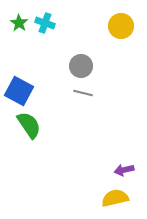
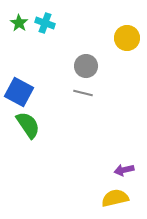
yellow circle: moved 6 px right, 12 px down
gray circle: moved 5 px right
blue square: moved 1 px down
green semicircle: moved 1 px left
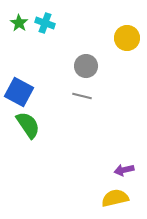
gray line: moved 1 px left, 3 px down
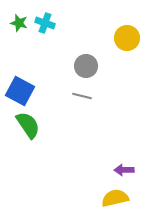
green star: rotated 18 degrees counterclockwise
blue square: moved 1 px right, 1 px up
purple arrow: rotated 12 degrees clockwise
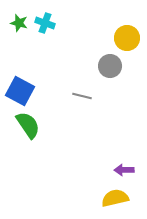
gray circle: moved 24 px right
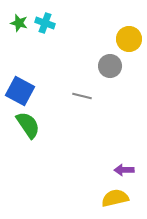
yellow circle: moved 2 px right, 1 px down
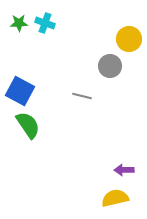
green star: rotated 18 degrees counterclockwise
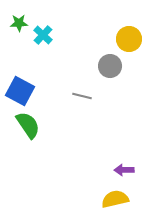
cyan cross: moved 2 px left, 12 px down; rotated 24 degrees clockwise
yellow semicircle: moved 1 px down
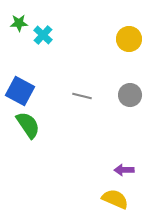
gray circle: moved 20 px right, 29 px down
yellow semicircle: rotated 36 degrees clockwise
